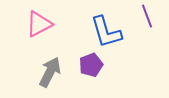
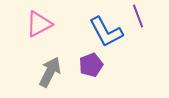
purple line: moved 9 px left
blue L-shape: rotated 12 degrees counterclockwise
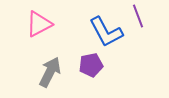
purple pentagon: rotated 10 degrees clockwise
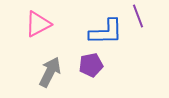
pink triangle: moved 1 px left
blue L-shape: rotated 63 degrees counterclockwise
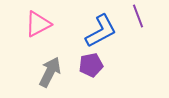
blue L-shape: moved 5 px left, 1 px up; rotated 27 degrees counterclockwise
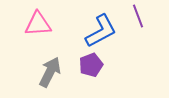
pink triangle: rotated 24 degrees clockwise
purple pentagon: rotated 10 degrees counterclockwise
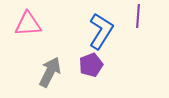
purple line: rotated 25 degrees clockwise
pink triangle: moved 10 px left
blue L-shape: rotated 30 degrees counterclockwise
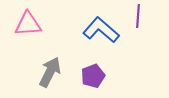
blue L-shape: moved 1 px up; rotated 81 degrees counterclockwise
purple pentagon: moved 2 px right, 11 px down
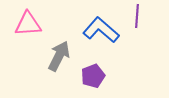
purple line: moved 1 px left
gray arrow: moved 9 px right, 16 px up
